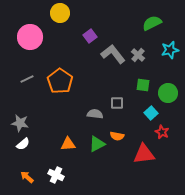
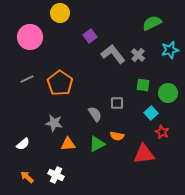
orange pentagon: moved 2 px down
gray semicircle: rotated 49 degrees clockwise
gray star: moved 34 px right
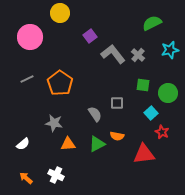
orange arrow: moved 1 px left, 1 px down
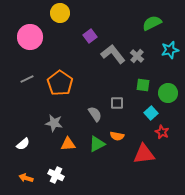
gray cross: moved 1 px left, 1 px down
orange arrow: rotated 24 degrees counterclockwise
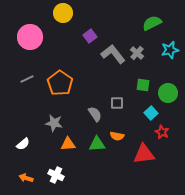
yellow circle: moved 3 px right
gray cross: moved 3 px up
green triangle: rotated 24 degrees clockwise
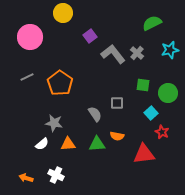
gray line: moved 2 px up
white semicircle: moved 19 px right
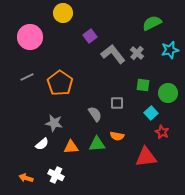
orange triangle: moved 3 px right, 3 px down
red triangle: moved 2 px right, 3 px down
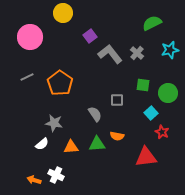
gray L-shape: moved 3 px left
gray square: moved 3 px up
orange arrow: moved 8 px right, 2 px down
